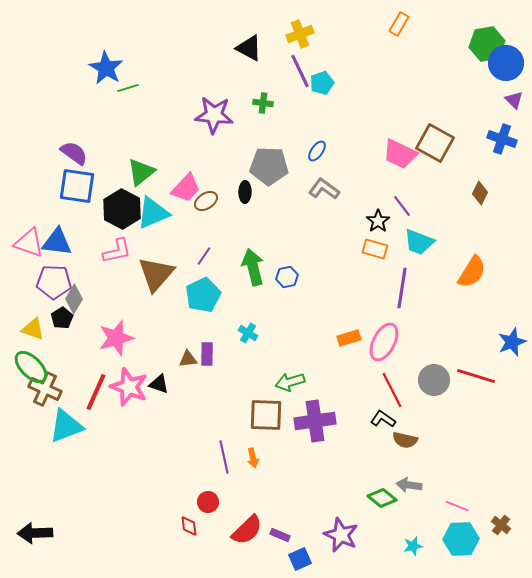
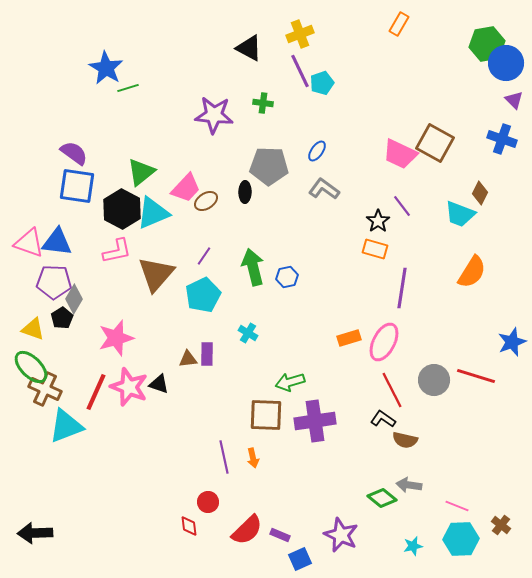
cyan trapezoid at (419, 242): moved 41 px right, 28 px up
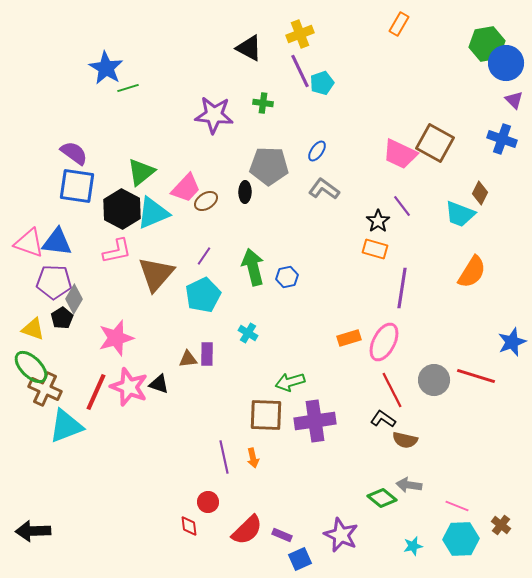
black arrow at (35, 533): moved 2 px left, 2 px up
purple rectangle at (280, 535): moved 2 px right
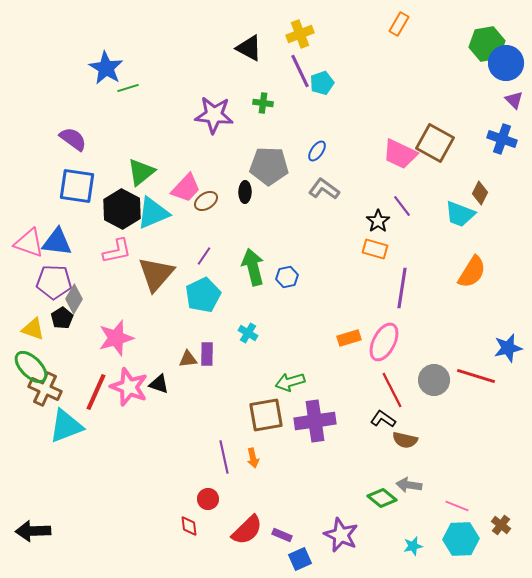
purple semicircle at (74, 153): moved 1 px left, 14 px up
blue star at (512, 342): moved 4 px left, 6 px down; rotated 8 degrees clockwise
brown square at (266, 415): rotated 12 degrees counterclockwise
red circle at (208, 502): moved 3 px up
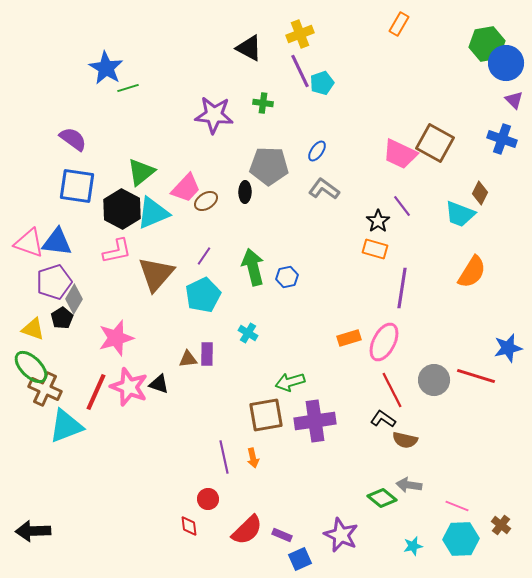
purple pentagon at (54, 282): rotated 20 degrees counterclockwise
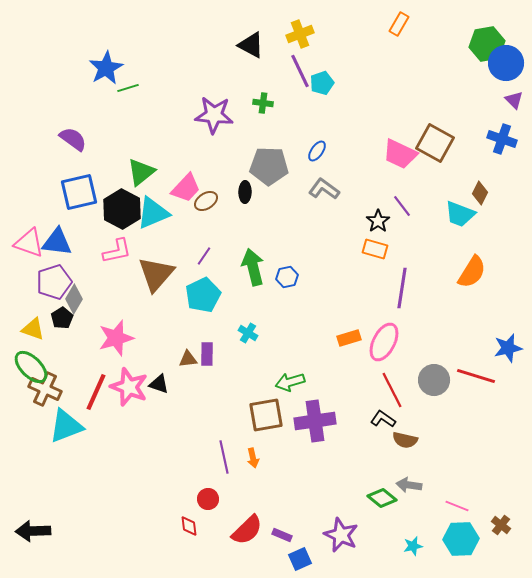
black triangle at (249, 48): moved 2 px right, 3 px up
blue star at (106, 68): rotated 12 degrees clockwise
blue square at (77, 186): moved 2 px right, 6 px down; rotated 21 degrees counterclockwise
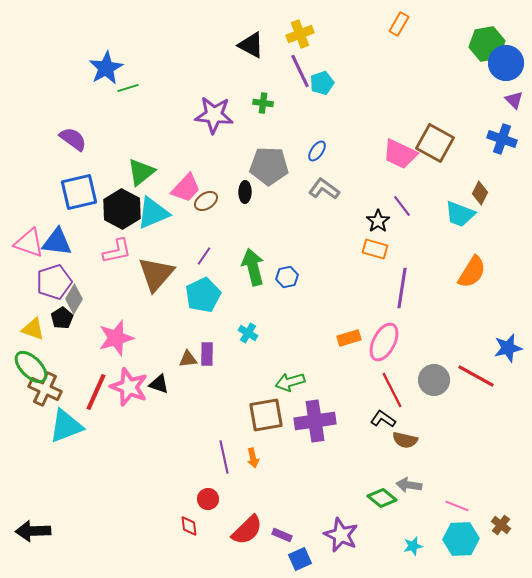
red line at (476, 376): rotated 12 degrees clockwise
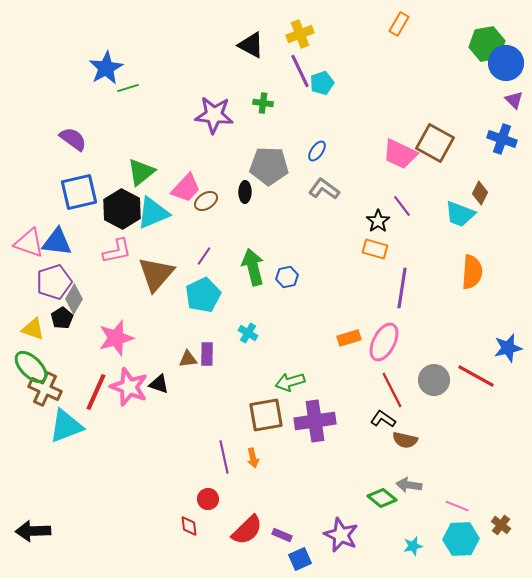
orange semicircle at (472, 272): rotated 28 degrees counterclockwise
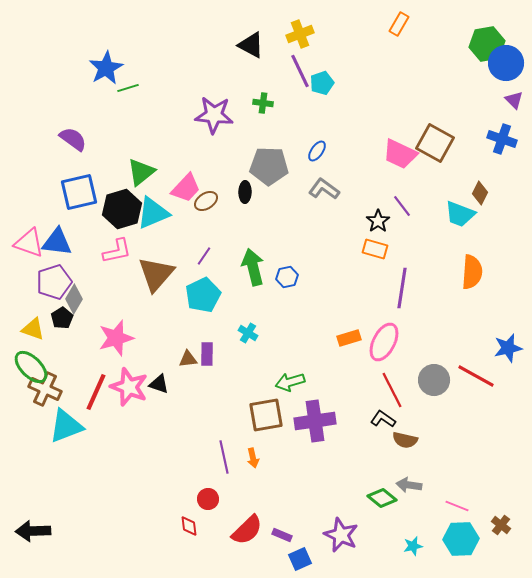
black hexagon at (122, 209): rotated 15 degrees clockwise
